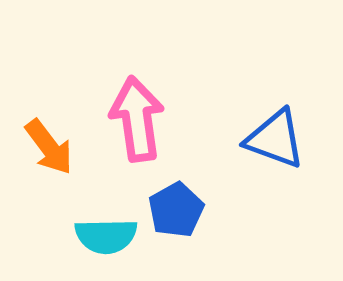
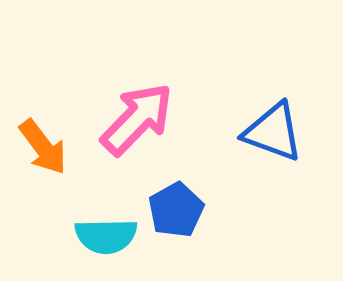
pink arrow: rotated 52 degrees clockwise
blue triangle: moved 2 px left, 7 px up
orange arrow: moved 6 px left
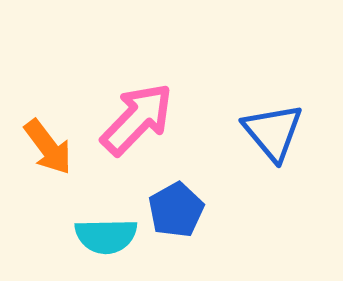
blue triangle: rotated 30 degrees clockwise
orange arrow: moved 5 px right
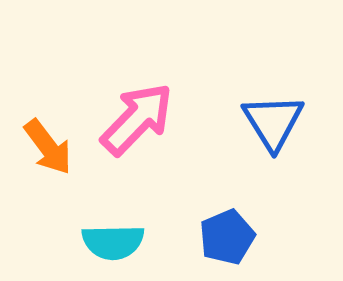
blue triangle: moved 10 px up; rotated 8 degrees clockwise
blue pentagon: moved 51 px right, 27 px down; rotated 6 degrees clockwise
cyan semicircle: moved 7 px right, 6 px down
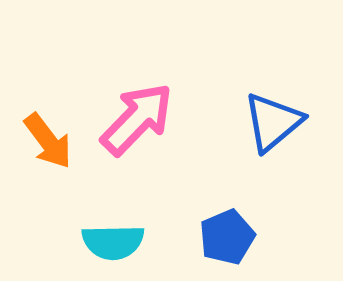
blue triangle: rotated 22 degrees clockwise
orange arrow: moved 6 px up
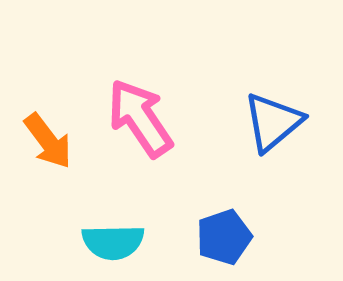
pink arrow: moved 3 px right, 1 px up; rotated 78 degrees counterclockwise
blue pentagon: moved 3 px left; rotated 4 degrees clockwise
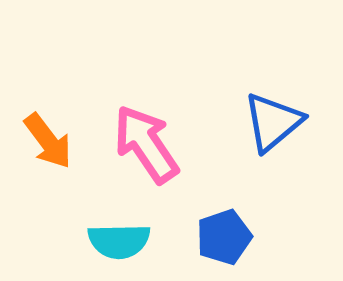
pink arrow: moved 6 px right, 26 px down
cyan semicircle: moved 6 px right, 1 px up
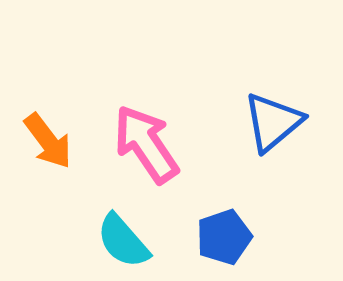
cyan semicircle: moved 4 px right; rotated 50 degrees clockwise
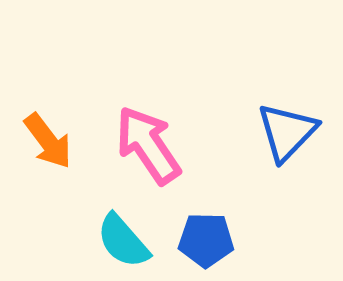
blue triangle: moved 14 px right, 10 px down; rotated 6 degrees counterclockwise
pink arrow: moved 2 px right, 1 px down
blue pentagon: moved 18 px left, 3 px down; rotated 20 degrees clockwise
